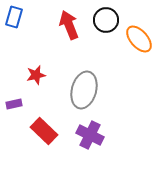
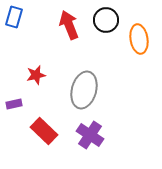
orange ellipse: rotated 32 degrees clockwise
purple cross: rotated 8 degrees clockwise
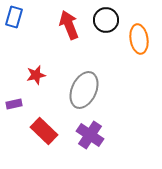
gray ellipse: rotated 9 degrees clockwise
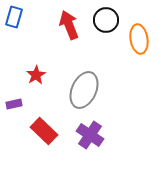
red star: rotated 18 degrees counterclockwise
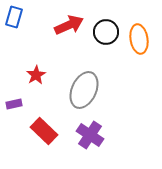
black circle: moved 12 px down
red arrow: rotated 88 degrees clockwise
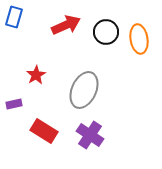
red arrow: moved 3 px left
red rectangle: rotated 12 degrees counterclockwise
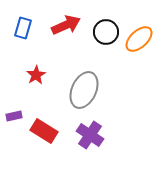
blue rectangle: moved 9 px right, 11 px down
orange ellipse: rotated 56 degrees clockwise
purple rectangle: moved 12 px down
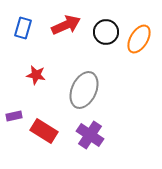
orange ellipse: rotated 16 degrees counterclockwise
red star: rotated 30 degrees counterclockwise
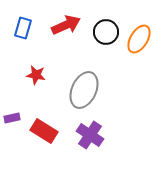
purple rectangle: moved 2 px left, 2 px down
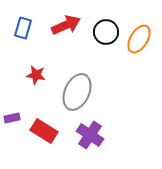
gray ellipse: moved 7 px left, 2 px down
